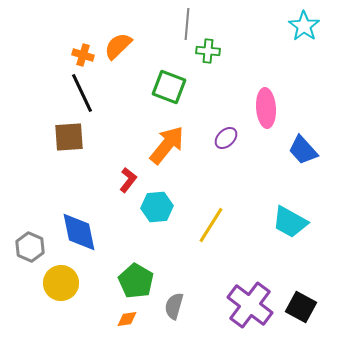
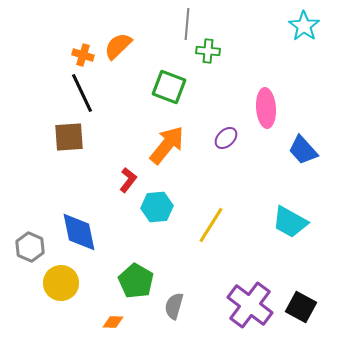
orange diamond: moved 14 px left, 3 px down; rotated 10 degrees clockwise
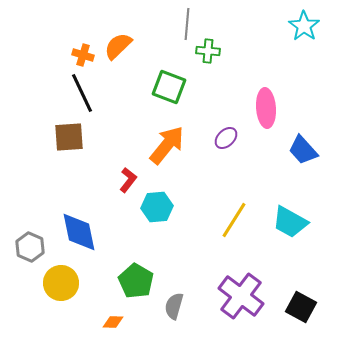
yellow line: moved 23 px right, 5 px up
purple cross: moved 9 px left, 9 px up
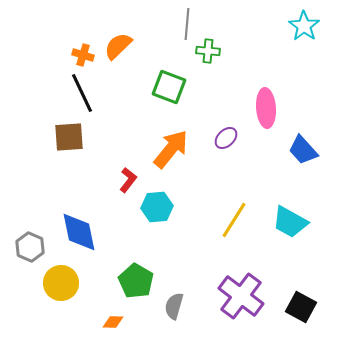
orange arrow: moved 4 px right, 4 px down
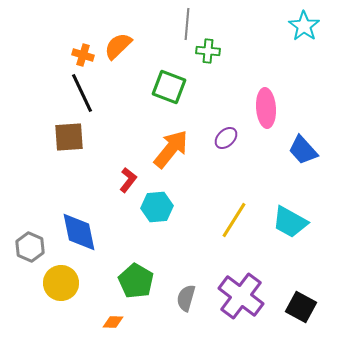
gray semicircle: moved 12 px right, 8 px up
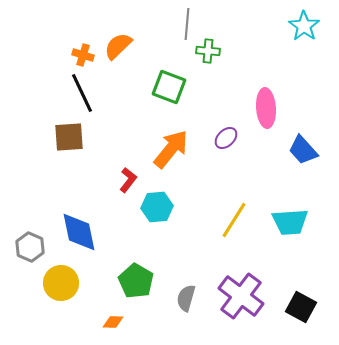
cyan trapezoid: rotated 33 degrees counterclockwise
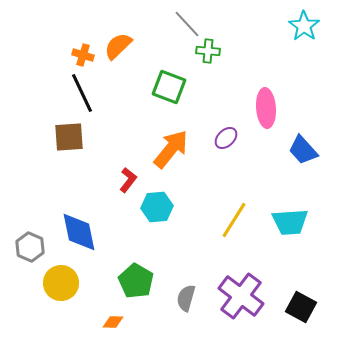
gray line: rotated 48 degrees counterclockwise
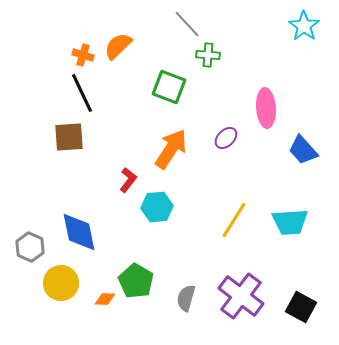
green cross: moved 4 px down
orange arrow: rotated 6 degrees counterclockwise
orange diamond: moved 8 px left, 23 px up
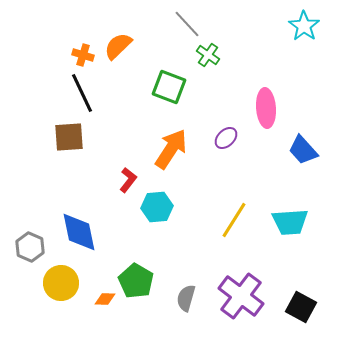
green cross: rotated 30 degrees clockwise
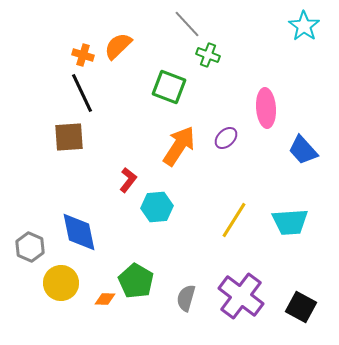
green cross: rotated 15 degrees counterclockwise
orange arrow: moved 8 px right, 3 px up
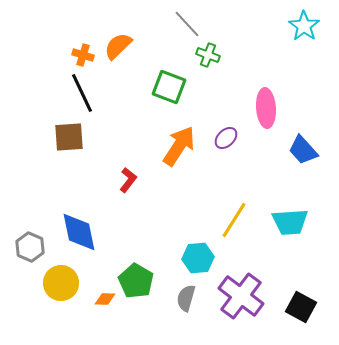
cyan hexagon: moved 41 px right, 51 px down
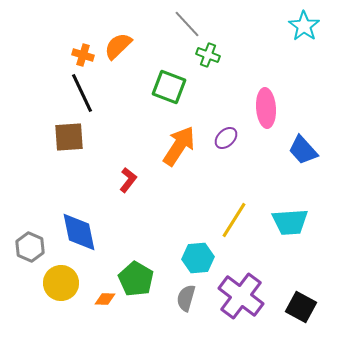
green pentagon: moved 2 px up
